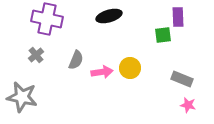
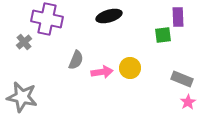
gray cross: moved 12 px left, 13 px up
pink star: moved 3 px up; rotated 28 degrees clockwise
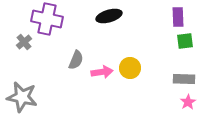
green square: moved 22 px right, 6 px down
gray rectangle: moved 2 px right; rotated 20 degrees counterclockwise
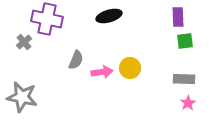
pink star: moved 1 px down
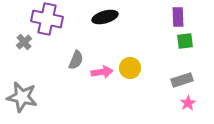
black ellipse: moved 4 px left, 1 px down
gray rectangle: moved 2 px left, 1 px down; rotated 20 degrees counterclockwise
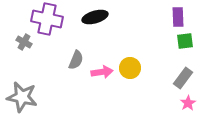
black ellipse: moved 10 px left
gray cross: rotated 21 degrees counterclockwise
gray rectangle: moved 1 px right, 2 px up; rotated 35 degrees counterclockwise
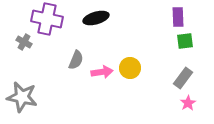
black ellipse: moved 1 px right, 1 px down
